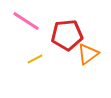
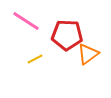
red pentagon: rotated 8 degrees clockwise
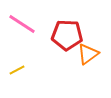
pink line: moved 4 px left, 3 px down
yellow line: moved 18 px left, 11 px down
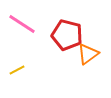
red pentagon: rotated 12 degrees clockwise
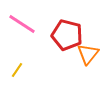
orange triangle: rotated 15 degrees counterclockwise
yellow line: rotated 28 degrees counterclockwise
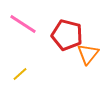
pink line: moved 1 px right
yellow line: moved 3 px right, 4 px down; rotated 14 degrees clockwise
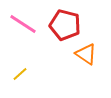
red pentagon: moved 2 px left, 10 px up
orange triangle: moved 2 px left; rotated 35 degrees counterclockwise
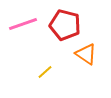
pink line: rotated 52 degrees counterclockwise
yellow line: moved 25 px right, 2 px up
